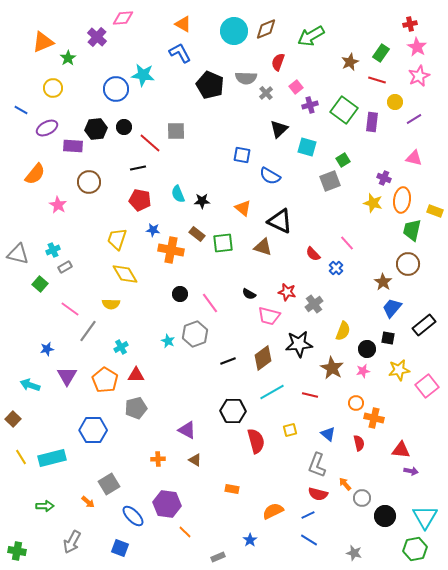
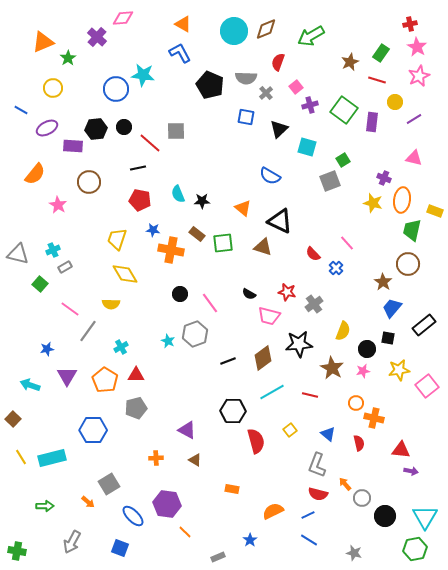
blue square at (242, 155): moved 4 px right, 38 px up
yellow square at (290, 430): rotated 24 degrees counterclockwise
orange cross at (158, 459): moved 2 px left, 1 px up
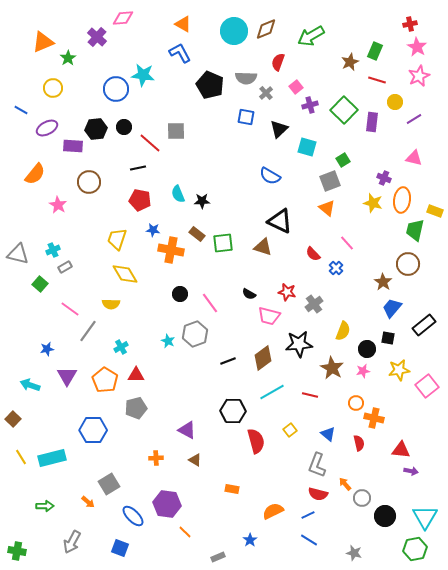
green rectangle at (381, 53): moved 6 px left, 2 px up; rotated 12 degrees counterclockwise
green square at (344, 110): rotated 8 degrees clockwise
orange triangle at (243, 208): moved 84 px right
green trapezoid at (412, 230): moved 3 px right
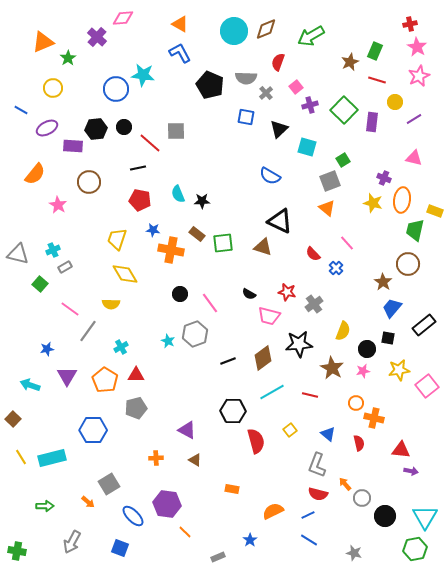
orange triangle at (183, 24): moved 3 px left
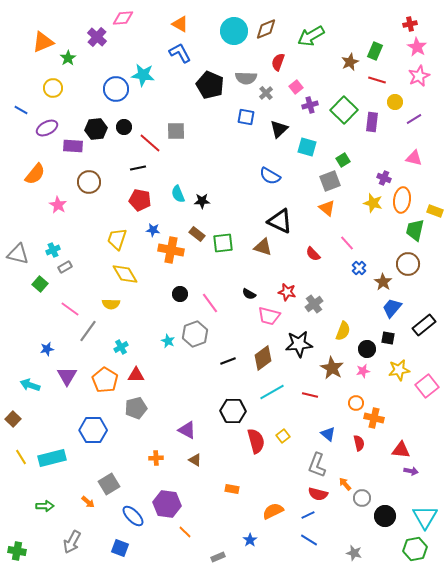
blue cross at (336, 268): moved 23 px right
yellow square at (290, 430): moved 7 px left, 6 px down
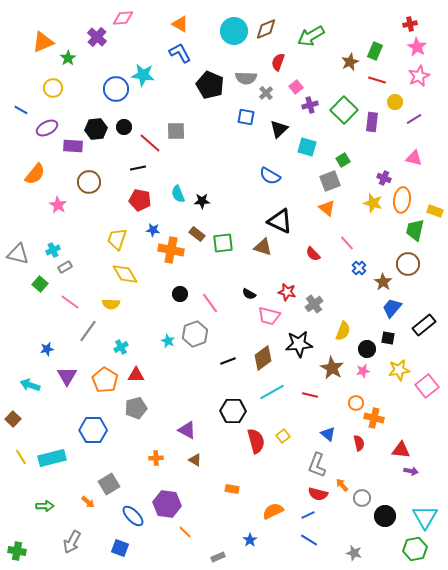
pink line at (70, 309): moved 7 px up
orange arrow at (345, 484): moved 3 px left, 1 px down
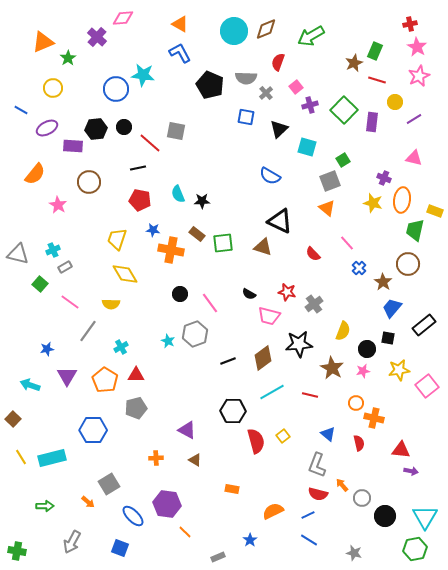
brown star at (350, 62): moved 4 px right, 1 px down
gray square at (176, 131): rotated 12 degrees clockwise
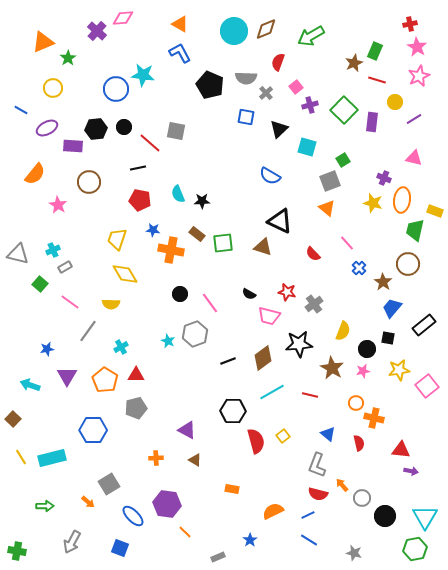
purple cross at (97, 37): moved 6 px up
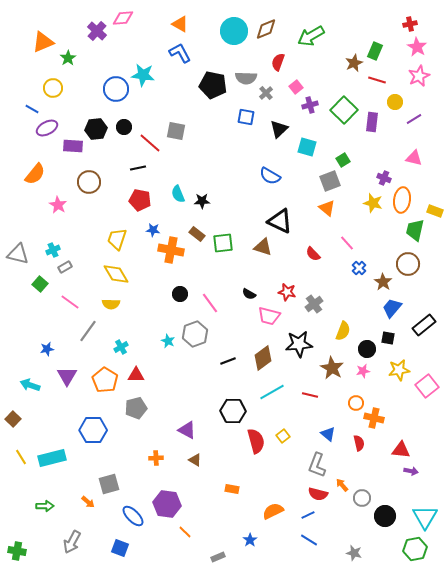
black pentagon at (210, 85): moved 3 px right; rotated 12 degrees counterclockwise
blue line at (21, 110): moved 11 px right, 1 px up
yellow diamond at (125, 274): moved 9 px left
gray square at (109, 484): rotated 15 degrees clockwise
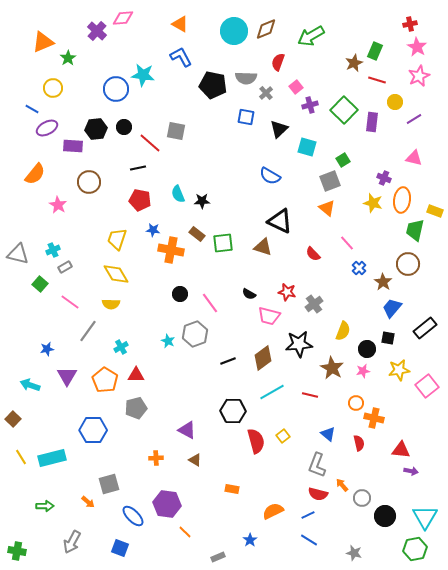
blue L-shape at (180, 53): moved 1 px right, 4 px down
black rectangle at (424, 325): moved 1 px right, 3 px down
